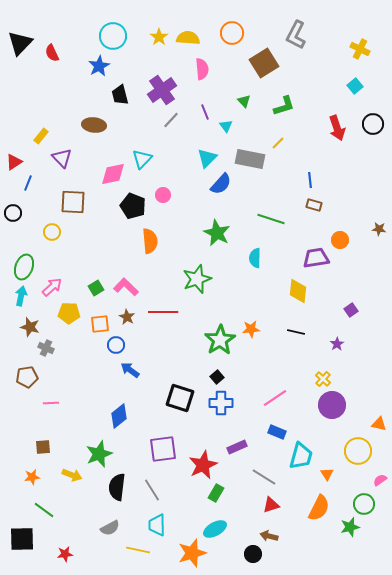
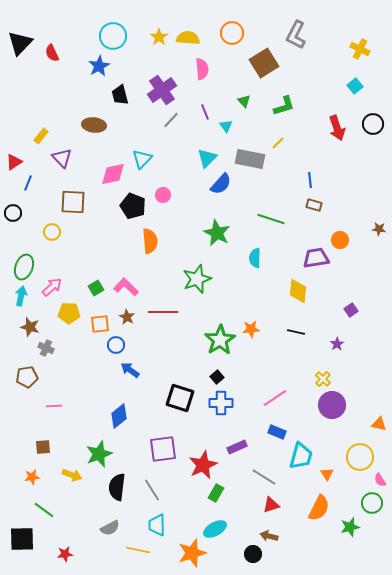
pink line at (51, 403): moved 3 px right, 3 px down
yellow circle at (358, 451): moved 2 px right, 6 px down
pink semicircle at (380, 480): rotated 88 degrees counterclockwise
green circle at (364, 504): moved 8 px right, 1 px up
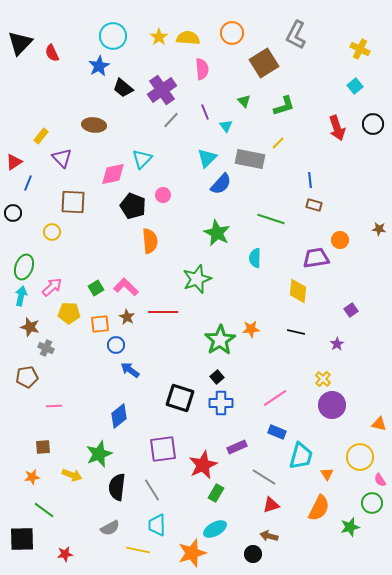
black trapezoid at (120, 95): moved 3 px right, 7 px up; rotated 35 degrees counterclockwise
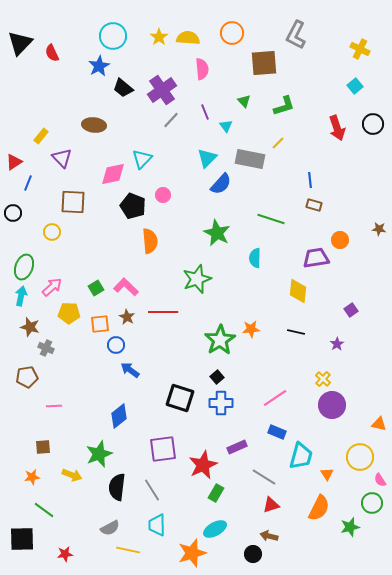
brown square at (264, 63): rotated 28 degrees clockwise
yellow line at (138, 550): moved 10 px left
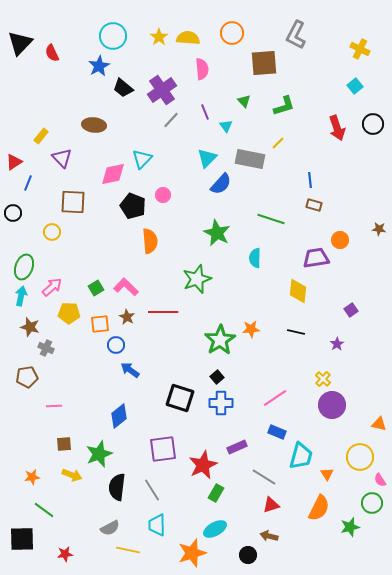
brown square at (43, 447): moved 21 px right, 3 px up
black circle at (253, 554): moved 5 px left, 1 px down
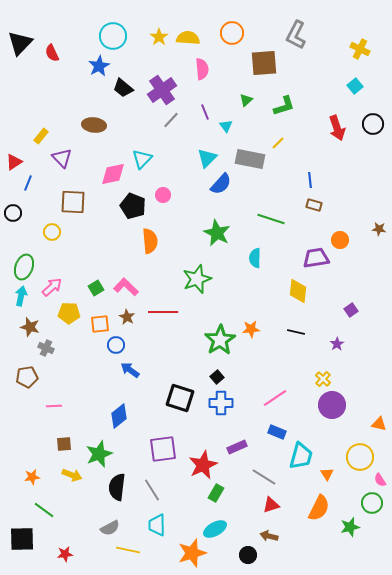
green triangle at (244, 101): moved 2 px right, 1 px up; rotated 32 degrees clockwise
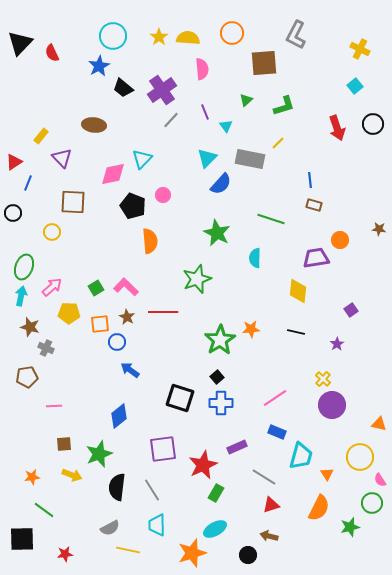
blue circle at (116, 345): moved 1 px right, 3 px up
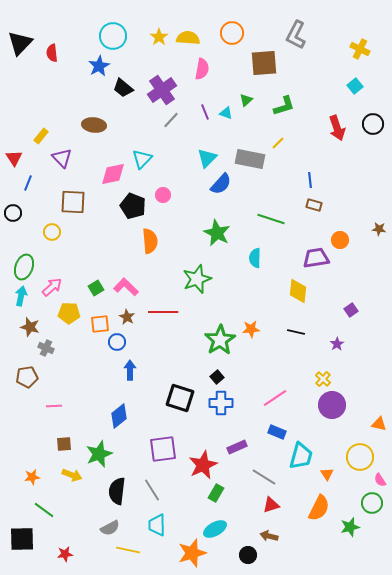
red semicircle at (52, 53): rotated 18 degrees clockwise
pink semicircle at (202, 69): rotated 15 degrees clockwise
cyan triangle at (226, 126): moved 13 px up; rotated 32 degrees counterclockwise
red triangle at (14, 162): moved 4 px up; rotated 30 degrees counterclockwise
blue arrow at (130, 370): rotated 54 degrees clockwise
black semicircle at (117, 487): moved 4 px down
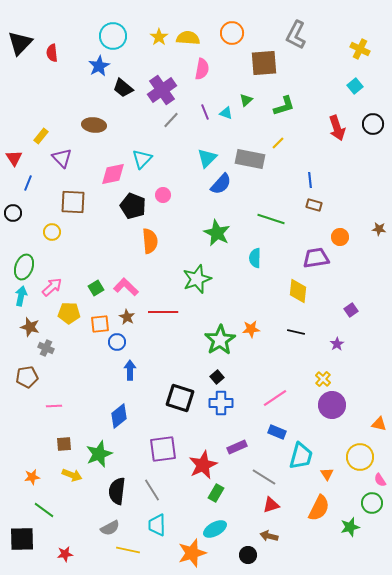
orange circle at (340, 240): moved 3 px up
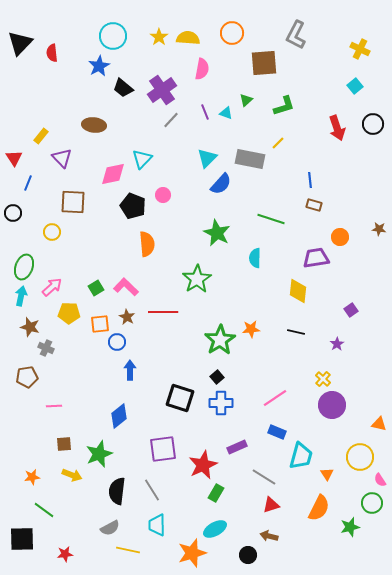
orange semicircle at (150, 241): moved 3 px left, 3 px down
green star at (197, 279): rotated 12 degrees counterclockwise
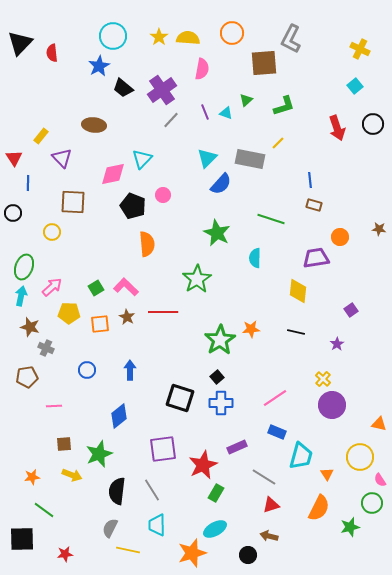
gray L-shape at (296, 35): moved 5 px left, 4 px down
blue line at (28, 183): rotated 21 degrees counterclockwise
blue circle at (117, 342): moved 30 px left, 28 px down
gray semicircle at (110, 528): rotated 144 degrees clockwise
